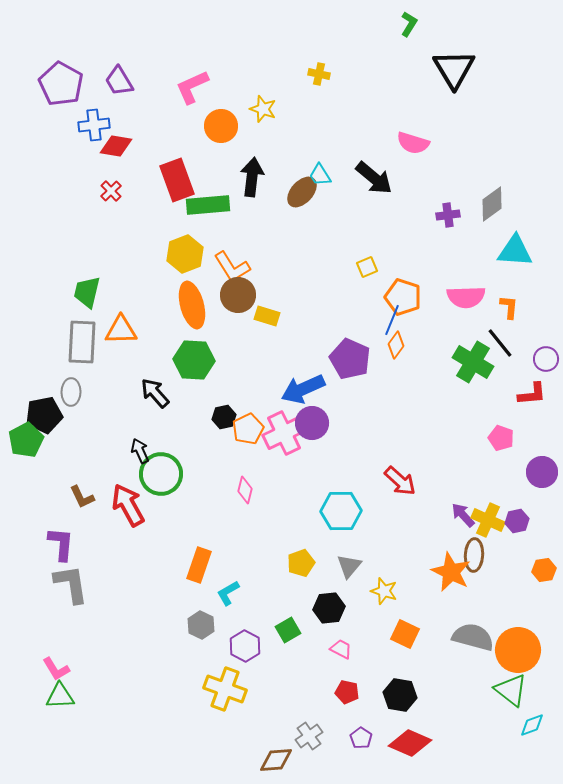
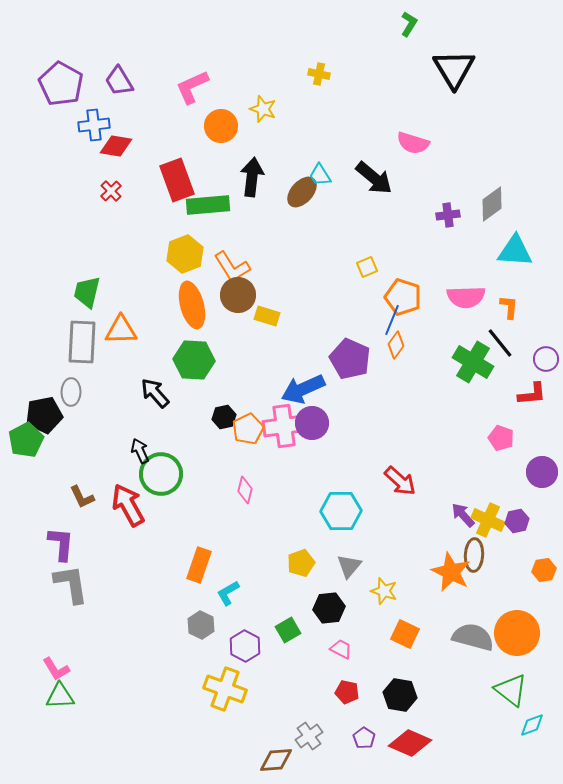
pink cross at (284, 433): moved 7 px up; rotated 18 degrees clockwise
orange circle at (518, 650): moved 1 px left, 17 px up
purple pentagon at (361, 738): moved 3 px right
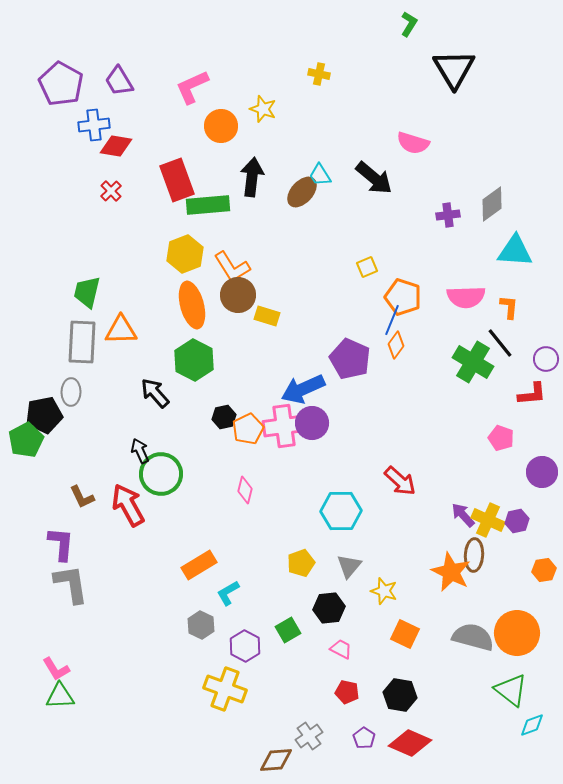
green hexagon at (194, 360): rotated 24 degrees clockwise
orange rectangle at (199, 565): rotated 40 degrees clockwise
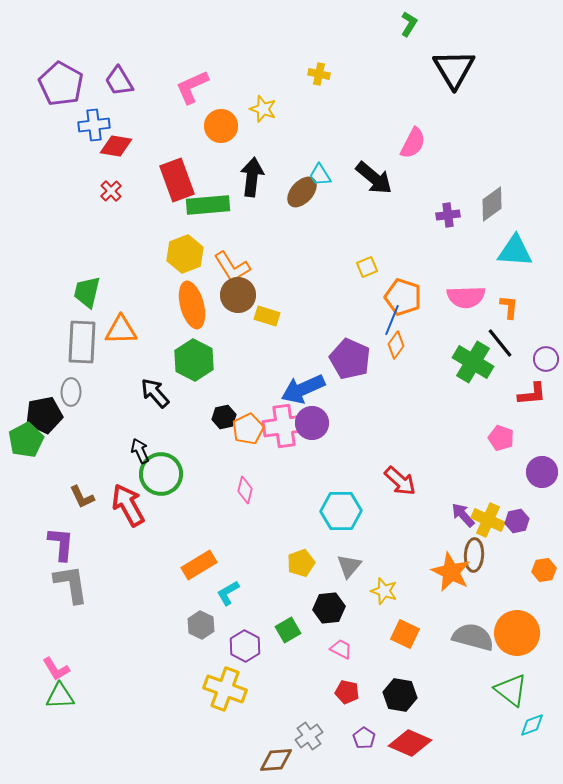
pink semicircle at (413, 143): rotated 80 degrees counterclockwise
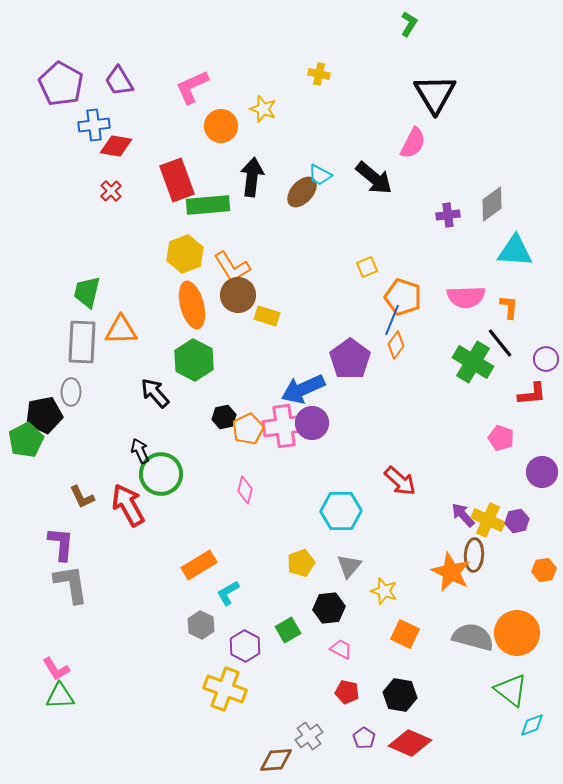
black triangle at (454, 69): moved 19 px left, 25 px down
cyan trapezoid at (320, 175): rotated 30 degrees counterclockwise
purple pentagon at (350, 359): rotated 12 degrees clockwise
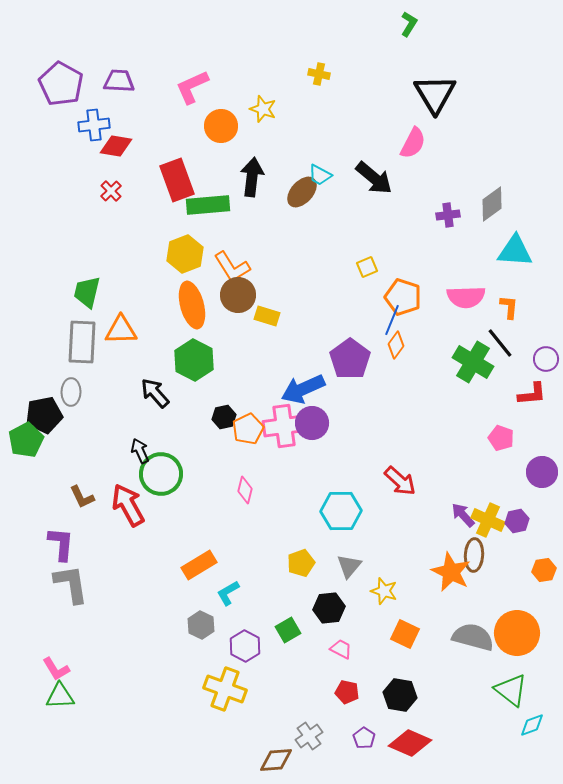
purple trapezoid at (119, 81): rotated 124 degrees clockwise
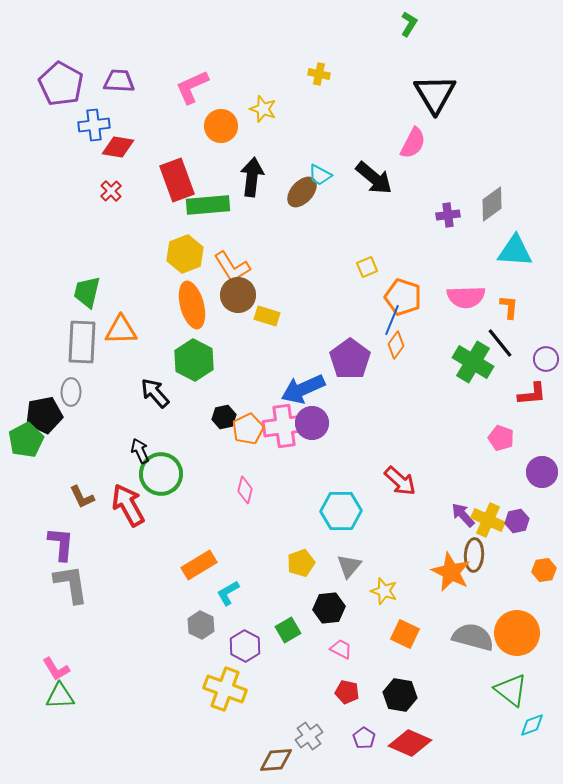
red diamond at (116, 146): moved 2 px right, 1 px down
